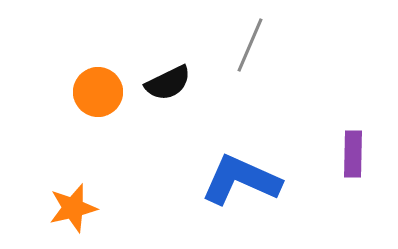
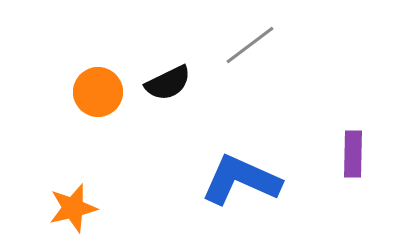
gray line: rotated 30 degrees clockwise
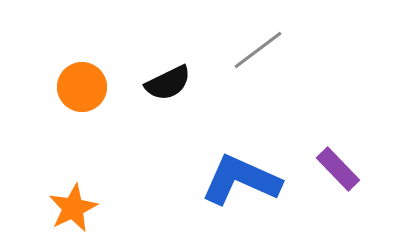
gray line: moved 8 px right, 5 px down
orange circle: moved 16 px left, 5 px up
purple rectangle: moved 15 px left, 15 px down; rotated 45 degrees counterclockwise
orange star: rotated 12 degrees counterclockwise
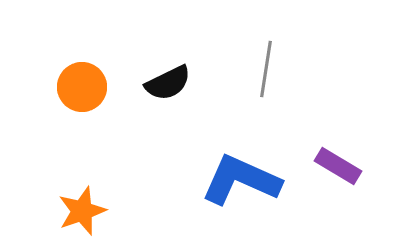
gray line: moved 8 px right, 19 px down; rotated 44 degrees counterclockwise
purple rectangle: moved 3 px up; rotated 15 degrees counterclockwise
orange star: moved 9 px right, 3 px down; rotated 6 degrees clockwise
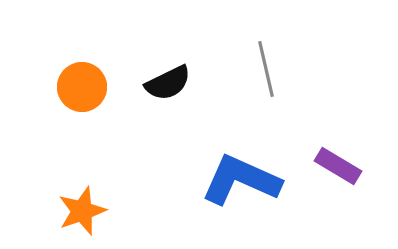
gray line: rotated 22 degrees counterclockwise
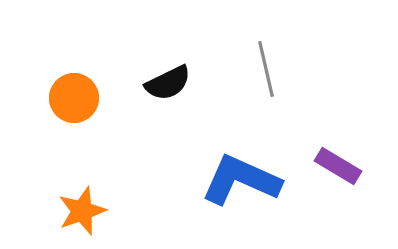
orange circle: moved 8 px left, 11 px down
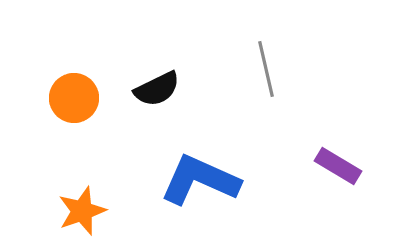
black semicircle: moved 11 px left, 6 px down
blue L-shape: moved 41 px left
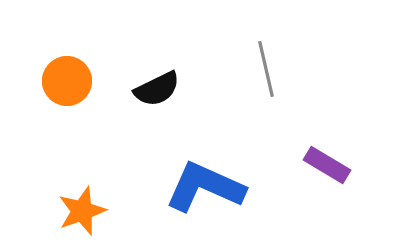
orange circle: moved 7 px left, 17 px up
purple rectangle: moved 11 px left, 1 px up
blue L-shape: moved 5 px right, 7 px down
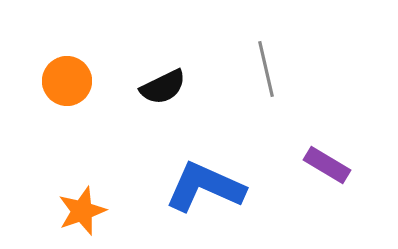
black semicircle: moved 6 px right, 2 px up
